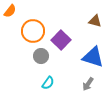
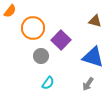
orange circle: moved 3 px up
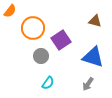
purple square: rotated 12 degrees clockwise
